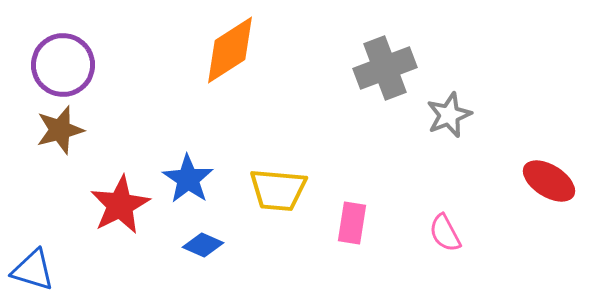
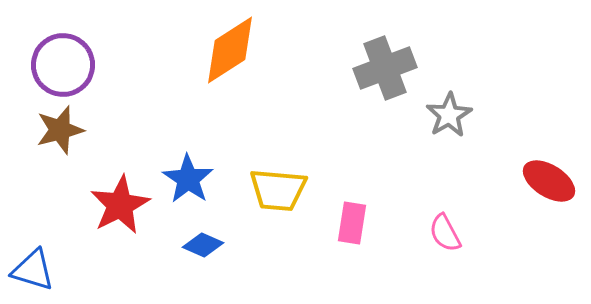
gray star: rotated 9 degrees counterclockwise
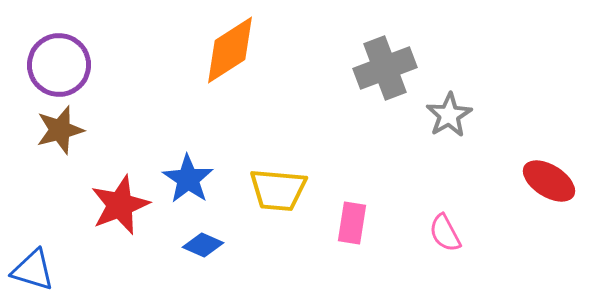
purple circle: moved 4 px left
red star: rotated 6 degrees clockwise
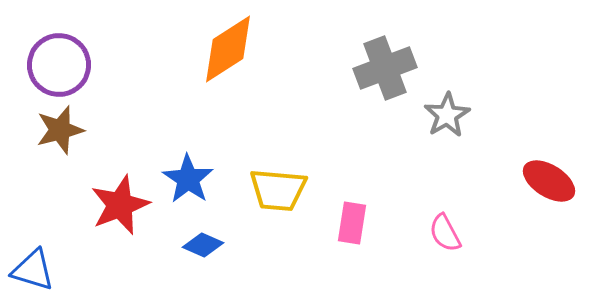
orange diamond: moved 2 px left, 1 px up
gray star: moved 2 px left
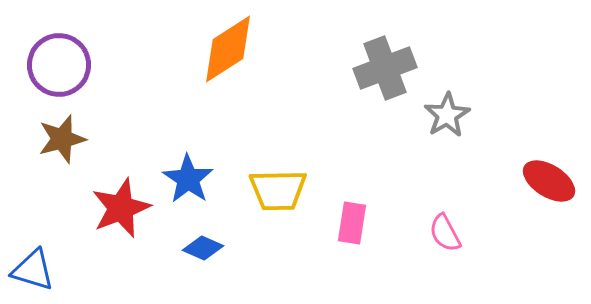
brown star: moved 2 px right, 9 px down
yellow trapezoid: rotated 6 degrees counterclockwise
red star: moved 1 px right, 3 px down
blue diamond: moved 3 px down
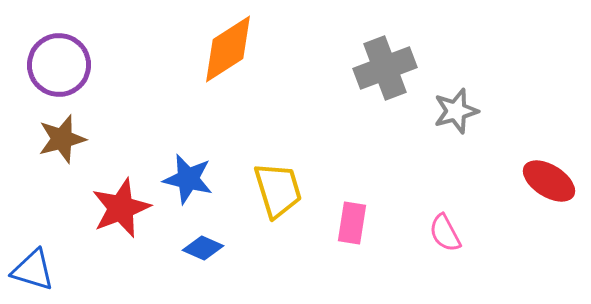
gray star: moved 9 px right, 4 px up; rotated 15 degrees clockwise
blue star: rotated 21 degrees counterclockwise
yellow trapezoid: rotated 106 degrees counterclockwise
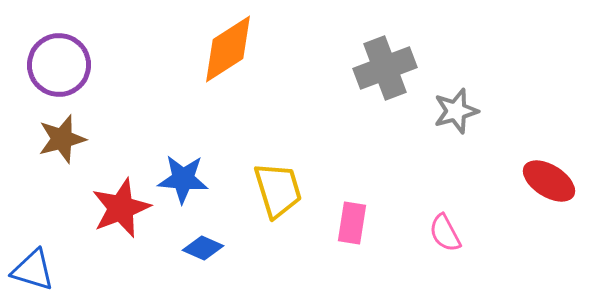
blue star: moved 5 px left; rotated 9 degrees counterclockwise
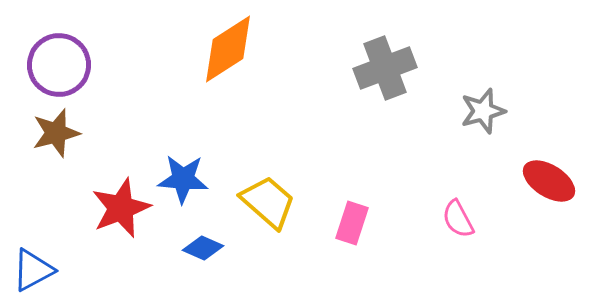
gray star: moved 27 px right
brown star: moved 6 px left, 6 px up
yellow trapezoid: moved 10 px left, 12 px down; rotated 32 degrees counterclockwise
pink rectangle: rotated 9 degrees clockwise
pink semicircle: moved 13 px right, 14 px up
blue triangle: rotated 45 degrees counterclockwise
